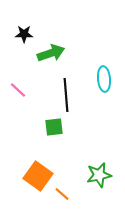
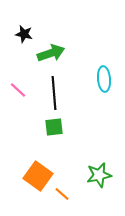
black star: rotated 12 degrees clockwise
black line: moved 12 px left, 2 px up
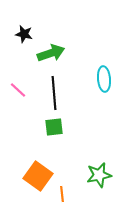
orange line: rotated 42 degrees clockwise
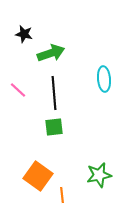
orange line: moved 1 px down
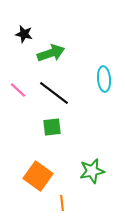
black line: rotated 48 degrees counterclockwise
green square: moved 2 px left
green star: moved 7 px left, 4 px up
orange line: moved 8 px down
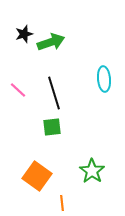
black star: rotated 30 degrees counterclockwise
green arrow: moved 11 px up
black line: rotated 36 degrees clockwise
green star: rotated 25 degrees counterclockwise
orange square: moved 1 px left
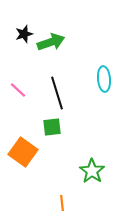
black line: moved 3 px right
orange square: moved 14 px left, 24 px up
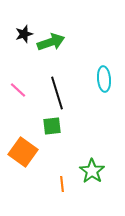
green square: moved 1 px up
orange line: moved 19 px up
